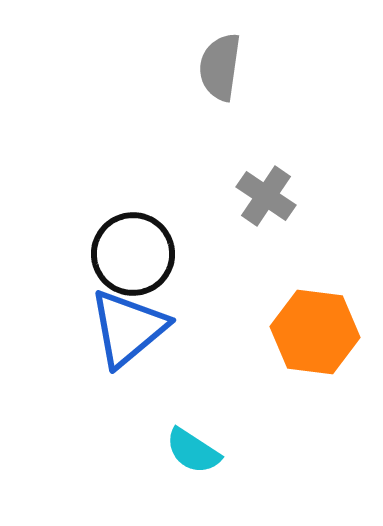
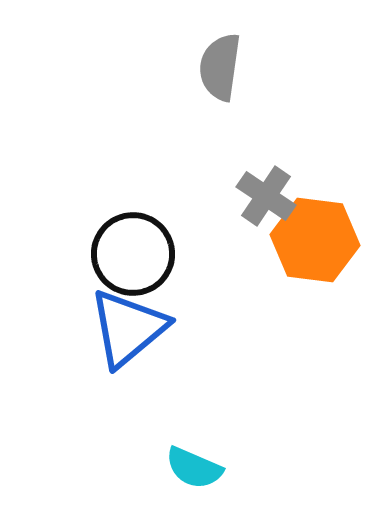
orange hexagon: moved 92 px up
cyan semicircle: moved 1 px right, 17 px down; rotated 10 degrees counterclockwise
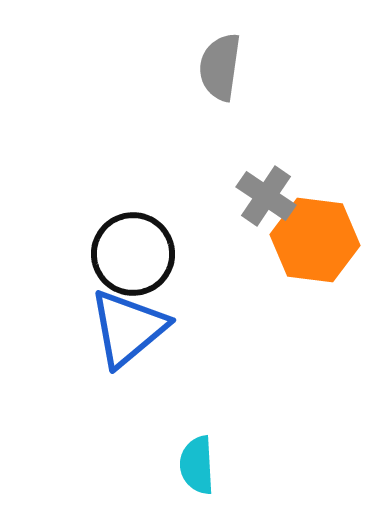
cyan semicircle: moved 3 px right, 3 px up; rotated 64 degrees clockwise
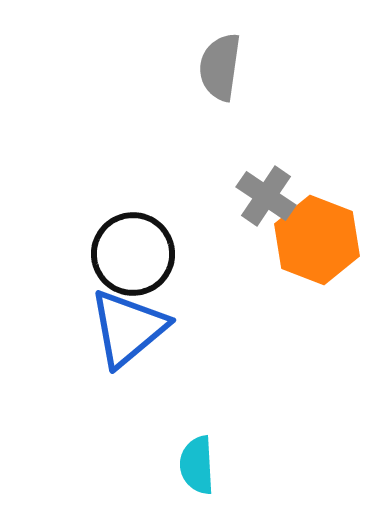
orange hexagon: moved 2 px right; rotated 14 degrees clockwise
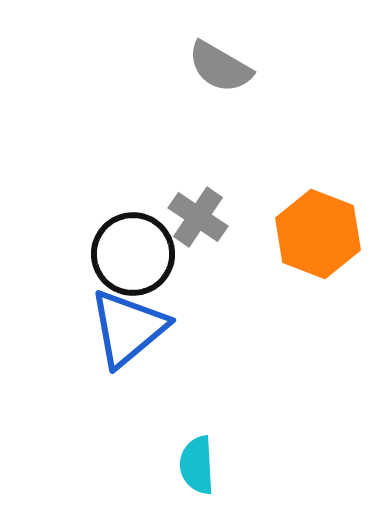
gray semicircle: rotated 68 degrees counterclockwise
gray cross: moved 68 px left, 21 px down
orange hexagon: moved 1 px right, 6 px up
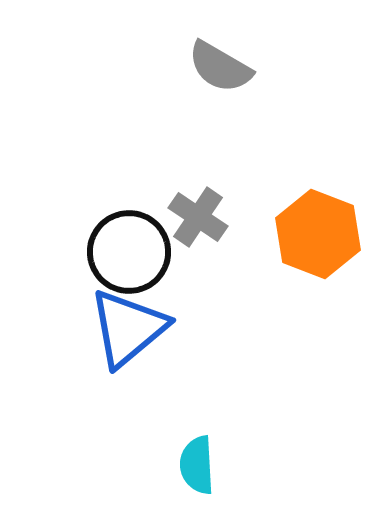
black circle: moved 4 px left, 2 px up
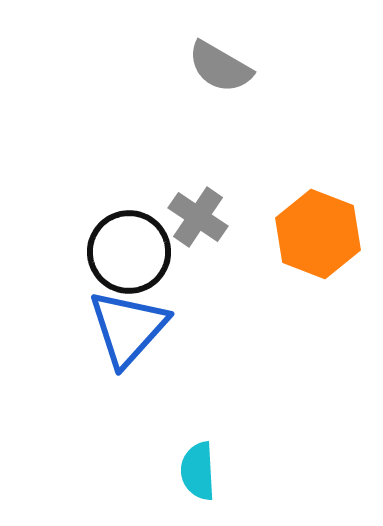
blue triangle: rotated 8 degrees counterclockwise
cyan semicircle: moved 1 px right, 6 px down
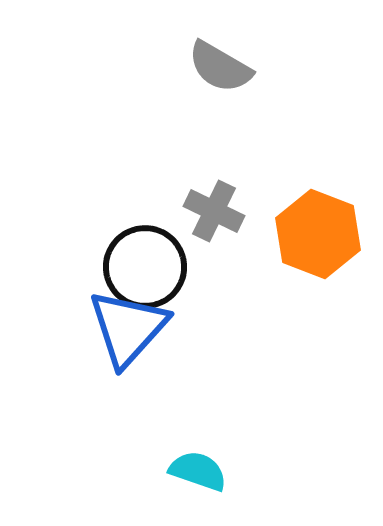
gray cross: moved 16 px right, 6 px up; rotated 8 degrees counterclockwise
black circle: moved 16 px right, 15 px down
cyan semicircle: rotated 112 degrees clockwise
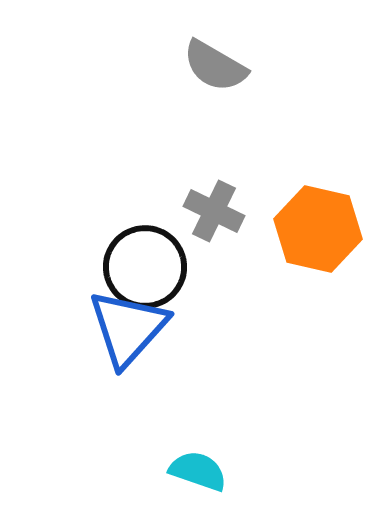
gray semicircle: moved 5 px left, 1 px up
orange hexagon: moved 5 px up; rotated 8 degrees counterclockwise
